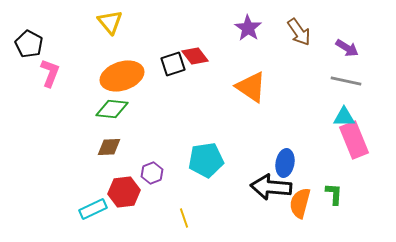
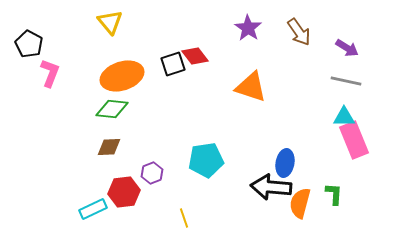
orange triangle: rotated 16 degrees counterclockwise
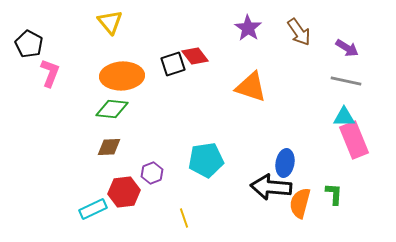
orange ellipse: rotated 15 degrees clockwise
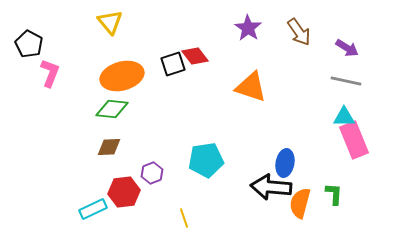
orange ellipse: rotated 12 degrees counterclockwise
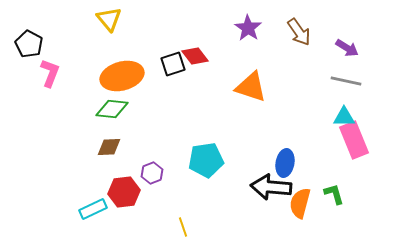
yellow triangle: moved 1 px left, 3 px up
green L-shape: rotated 20 degrees counterclockwise
yellow line: moved 1 px left, 9 px down
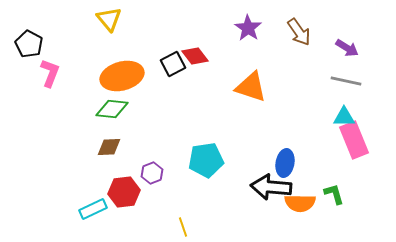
black square: rotated 10 degrees counterclockwise
orange semicircle: rotated 104 degrees counterclockwise
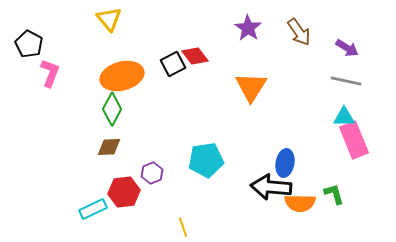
orange triangle: rotated 44 degrees clockwise
green diamond: rotated 68 degrees counterclockwise
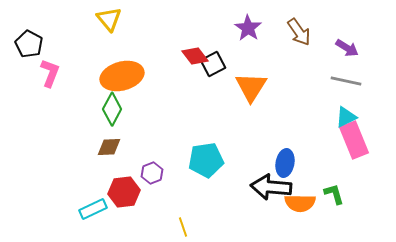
black square: moved 40 px right
cyan triangle: moved 2 px right; rotated 25 degrees counterclockwise
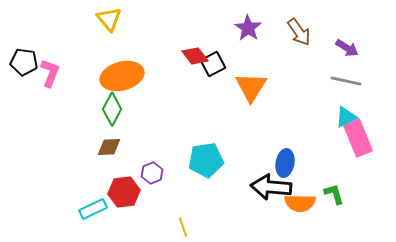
black pentagon: moved 5 px left, 18 px down; rotated 20 degrees counterclockwise
pink rectangle: moved 4 px right, 2 px up
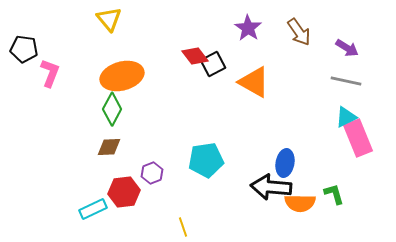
black pentagon: moved 13 px up
orange triangle: moved 3 px right, 5 px up; rotated 32 degrees counterclockwise
